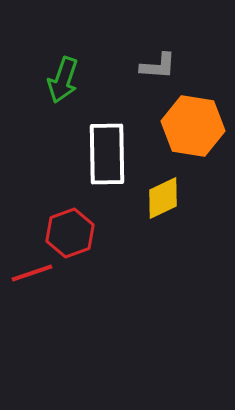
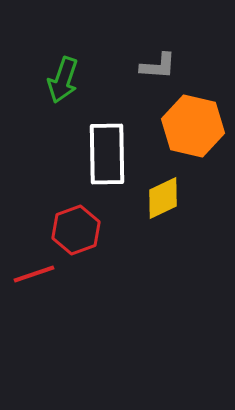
orange hexagon: rotated 4 degrees clockwise
red hexagon: moved 6 px right, 3 px up
red line: moved 2 px right, 1 px down
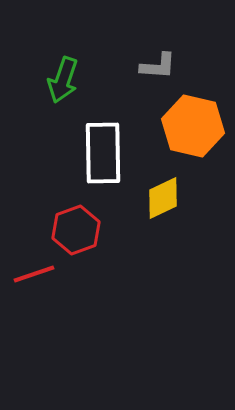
white rectangle: moved 4 px left, 1 px up
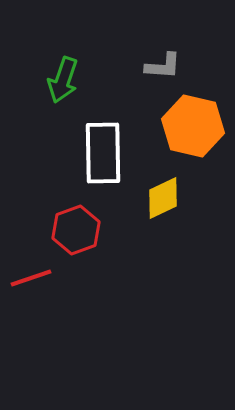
gray L-shape: moved 5 px right
red line: moved 3 px left, 4 px down
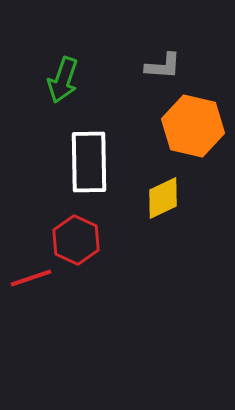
white rectangle: moved 14 px left, 9 px down
red hexagon: moved 10 px down; rotated 15 degrees counterclockwise
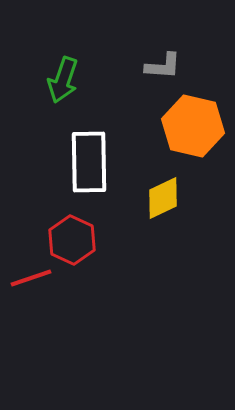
red hexagon: moved 4 px left
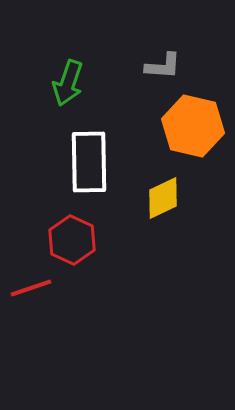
green arrow: moved 5 px right, 3 px down
red line: moved 10 px down
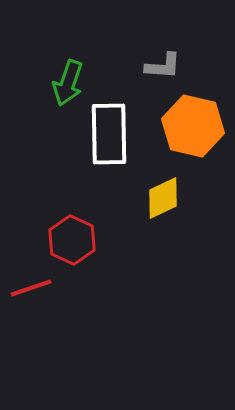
white rectangle: moved 20 px right, 28 px up
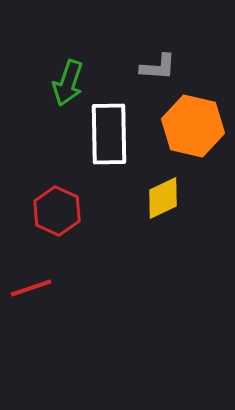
gray L-shape: moved 5 px left, 1 px down
red hexagon: moved 15 px left, 29 px up
